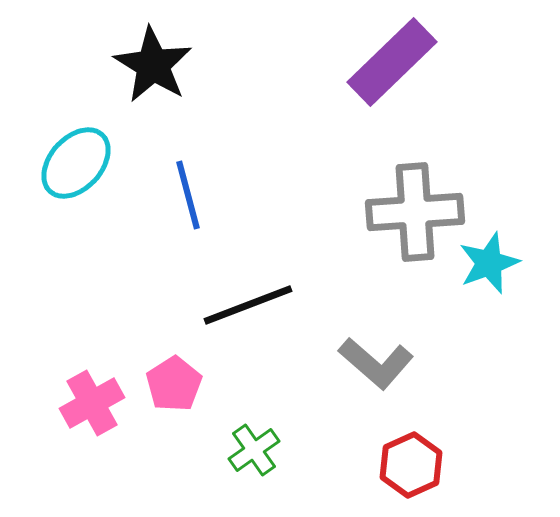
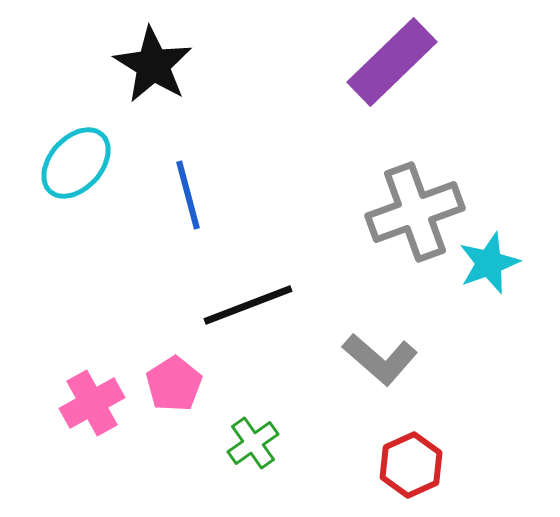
gray cross: rotated 16 degrees counterclockwise
gray L-shape: moved 4 px right, 4 px up
green cross: moved 1 px left, 7 px up
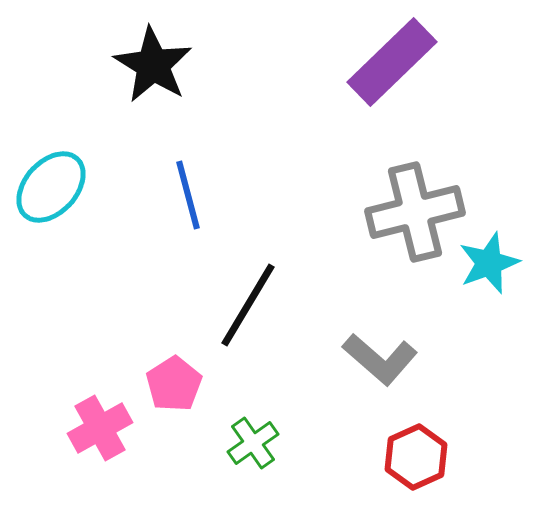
cyan ellipse: moved 25 px left, 24 px down
gray cross: rotated 6 degrees clockwise
black line: rotated 38 degrees counterclockwise
pink cross: moved 8 px right, 25 px down
red hexagon: moved 5 px right, 8 px up
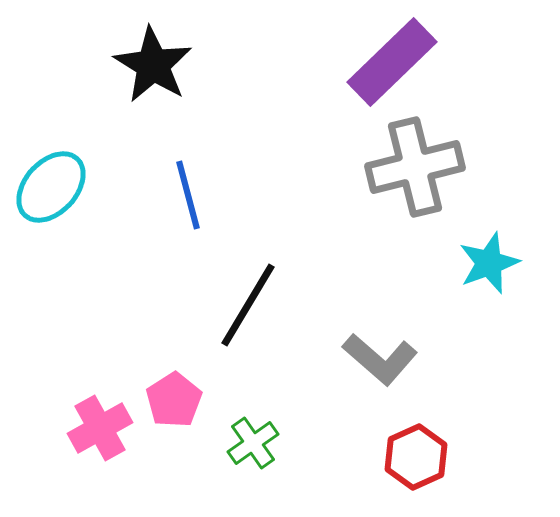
gray cross: moved 45 px up
pink pentagon: moved 16 px down
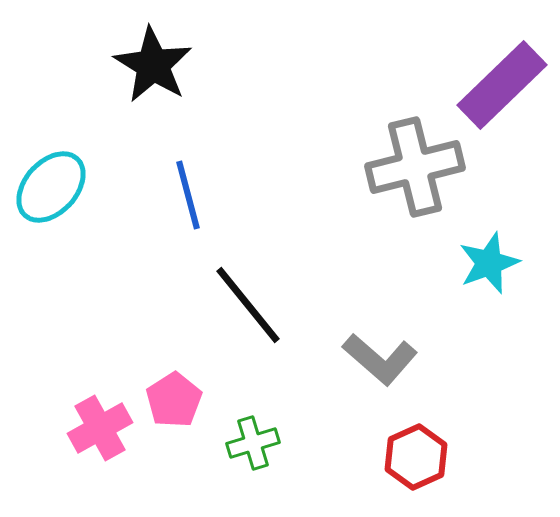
purple rectangle: moved 110 px right, 23 px down
black line: rotated 70 degrees counterclockwise
green cross: rotated 18 degrees clockwise
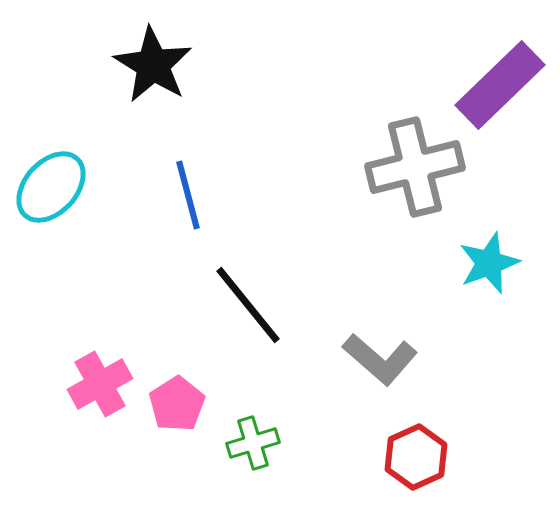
purple rectangle: moved 2 px left
pink pentagon: moved 3 px right, 4 px down
pink cross: moved 44 px up
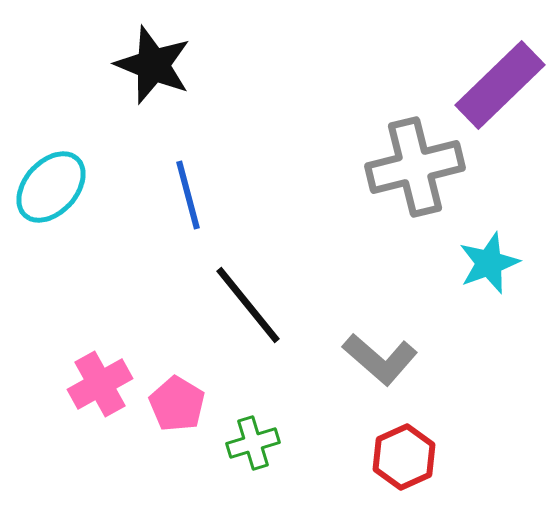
black star: rotated 10 degrees counterclockwise
pink pentagon: rotated 8 degrees counterclockwise
red hexagon: moved 12 px left
